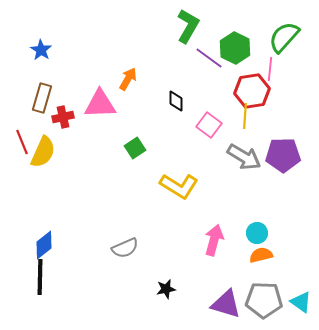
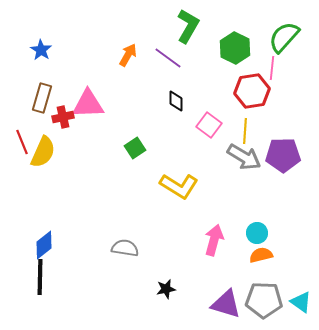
purple line: moved 41 px left
pink line: moved 2 px right, 1 px up
orange arrow: moved 24 px up
pink triangle: moved 12 px left
yellow line: moved 15 px down
gray semicircle: rotated 148 degrees counterclockwise
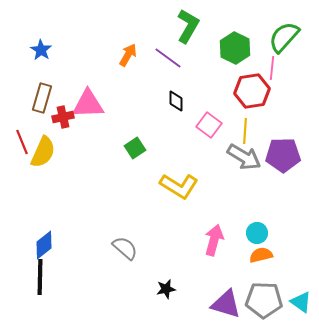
gray semicircle: rotated 32 degrees clockwise
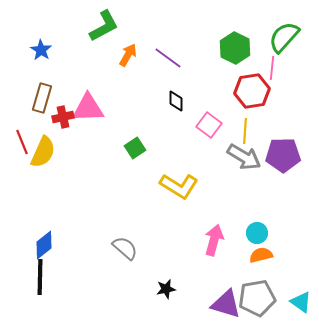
green L-shape: moved 84 px left; rotated 32 degrees clockwise
pink triangle: moved 4 px down
gray pentagon: moved 7 px left, 2 px up; rotated 12 degrees counterclockwise
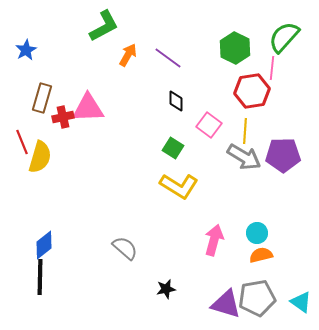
blue star: moved 15 px left; rotated 10 degrees clockwise
green square: moved 38 px right; rotated 25 degrees counterclockwise
yellow semicircle: moved 3 px left, 5 px down; rotated 8 degrees counterclockwise
